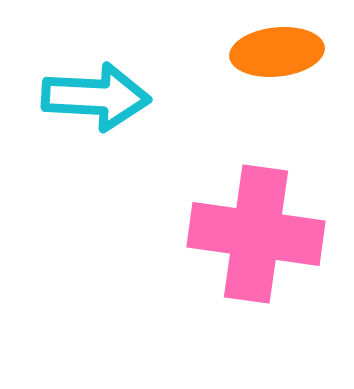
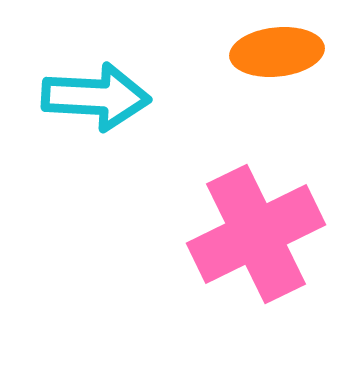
pink cross: rotated 34 degrees counterclockwise
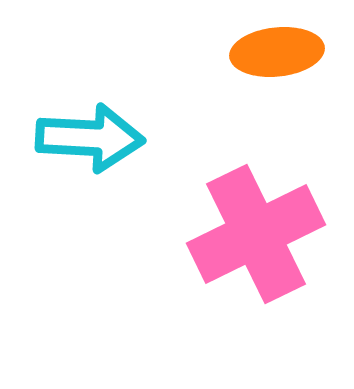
cyan arrow: moved 6 px left, 41 px down
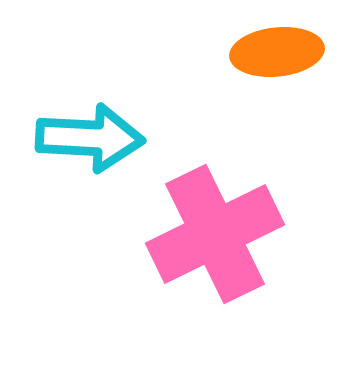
pink cross: moved 41 px left
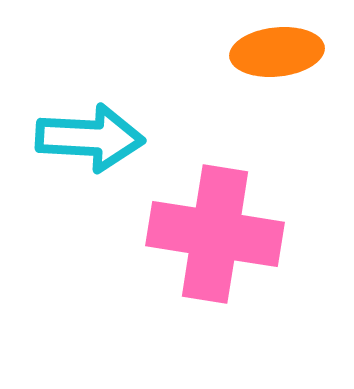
pink cross: rotated 35 degrees clockwise
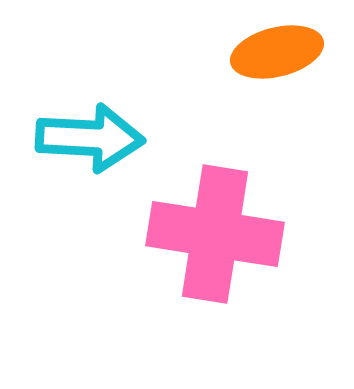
orange ellipse: rotated 8 degrees counterclockwise
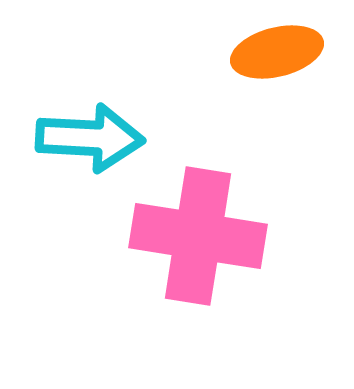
pink cross: moved 17 px left, 2 px down
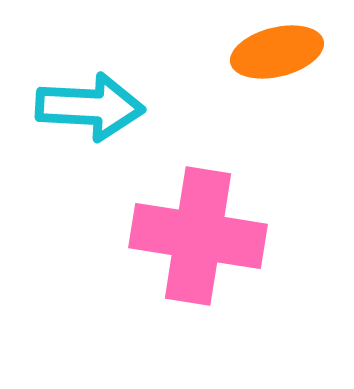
cyan arrow: moved 31 px up
